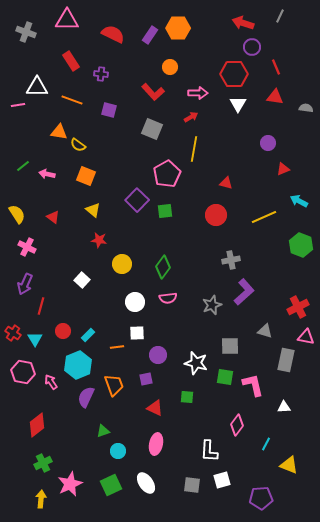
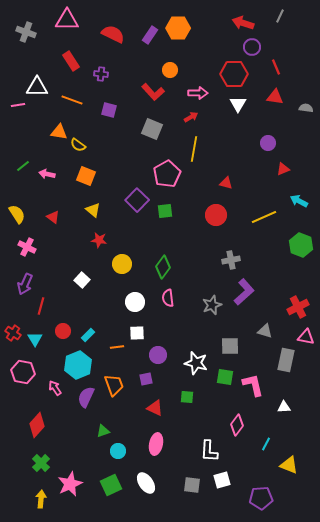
orange circle at (170, 67): moved 3 px down
pink semicircle at (168, 298): rotated 90 degrees clockwise
pink arrow at (51, 382): moved 4 px right, 6 px down
red diamond at (37, 425): rotated 10 degrees counterclockwise
green cross at (43, 463): moved 2 px left; rotated 18 degrees counterclockwise
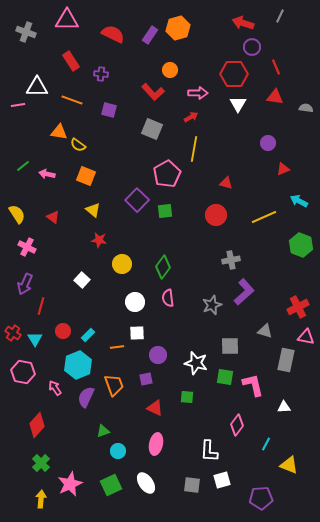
orange hexagon at (178, 28): rotated 15 degrees counterclockwise
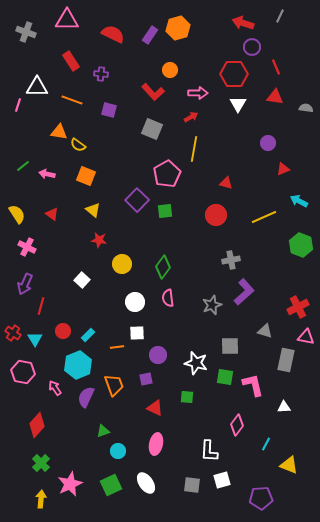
pink line at (18, 105): rotated 64 degrees counterclockwise
red triangle at (53, 217): moved 1 px left, 3 px up
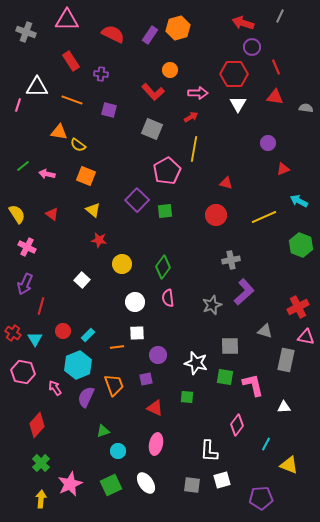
pink pentagon at (167, 174): moved 3 px up
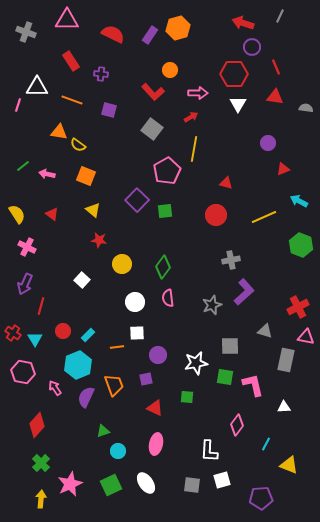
gray square at (152, 129): rotated 15 degrees clockwise
white star at (196, 363): rotated 25 degrees counterclockwise
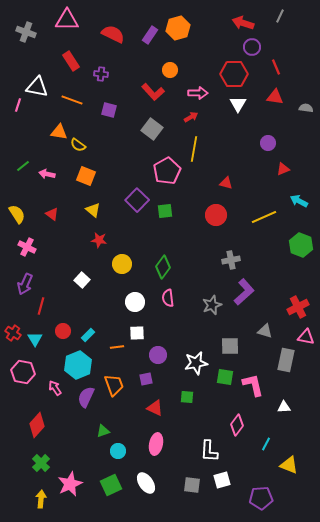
white triangle at (37, 87): rotated 10 degrees clockwise
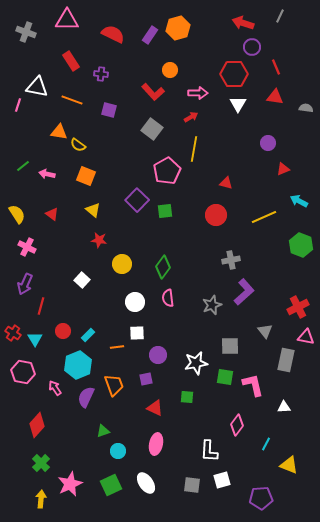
gray triangle at (265, 331): rotated 35 degrees clockwise
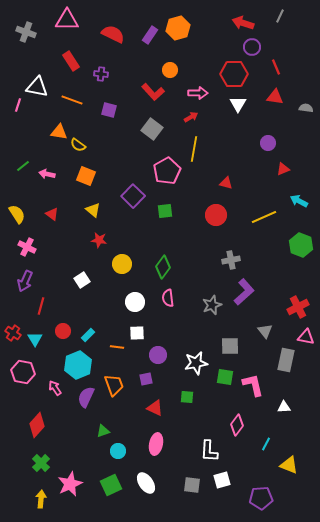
purple square at (137, 200): moved 4 px left, 4 px up
white square at (82, 280): rotated 14 degrees clockwise
purple arrow at (25, 284): moved 3 px up
orange line at (117, 347): rotated 16 degrees clockwise
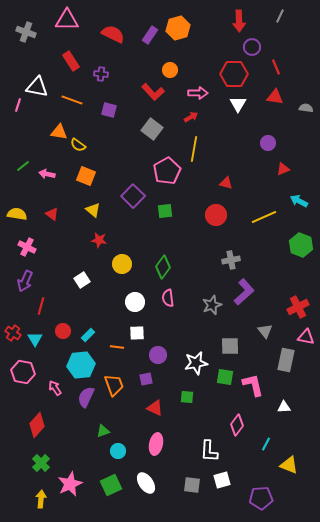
red arrow at (243, 23): moved 4 px left, 2 px up; rotated 110 degrees counterclockwise
yellow semicircle at (17, 214): rotated 48 degrees counterclockwise
cyan hexagon at (78, 365): moved 3 px right; rotated 16 degrees clockwise
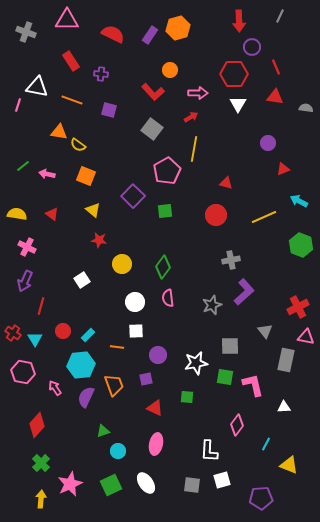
white square at (137, 333): moved 1 px left, 2 px up
